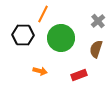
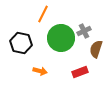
gray cross: moved 14 px left, 10 px down; rotated 16 degrees clockwise
black hexagon: moved 2 px left, 8 px down; rotated 10 degrees clockwise
red rectangle: moved 1 px right, 3 px up
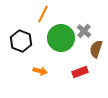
gray cross: rotated 24 degrees counterclockwise
black hexagon: moved 2 px up; rotated 10 degrees clockwise
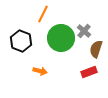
red rectangle: moved 9 px right
